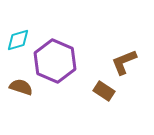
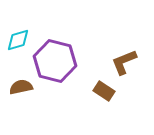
purple hexagon: rotated 9 degrees counterclockwise
brown semicircle: rotated 30 degrees counterclockwise
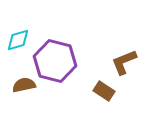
brown semicircle: moved 3 px right, 2 px up
